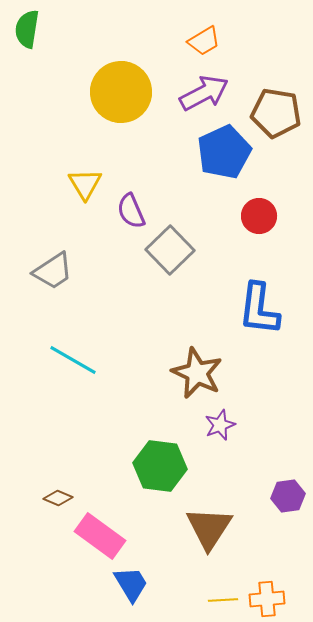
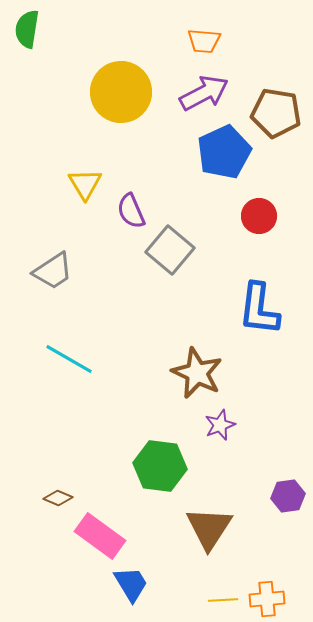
orange trapezoid: rotated 36 degrees clockwise
gray square: rotated 6 degrees counterclockwise
cyan line: moved 4 px left, 1 px up
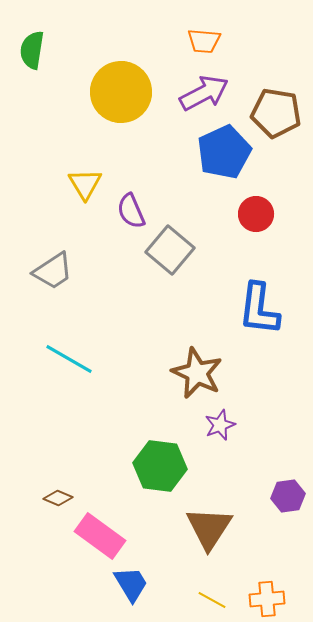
green semicircle: moved 5 px right, 21 px down
red circle: moved 3 px left, 2 px up
yellow line: moved 11 px left; rotated 32 degrees clockwise
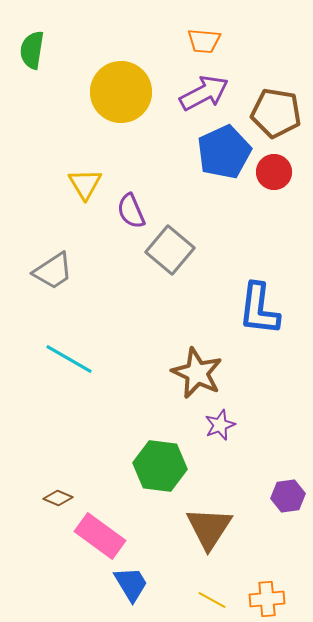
red circle: moved 18 px right, 42 px up
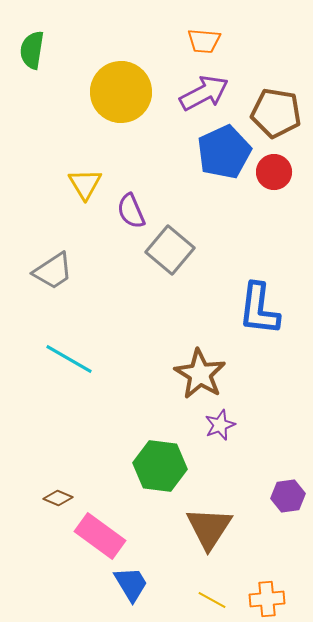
brown star: moved 3 px right, 1 px down; rotated 6 degrees clockwise
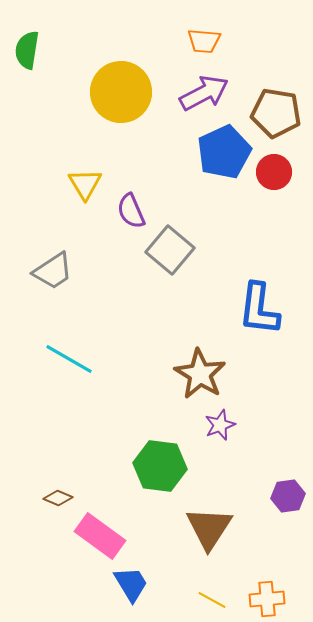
green semicircle: moved 5 px left
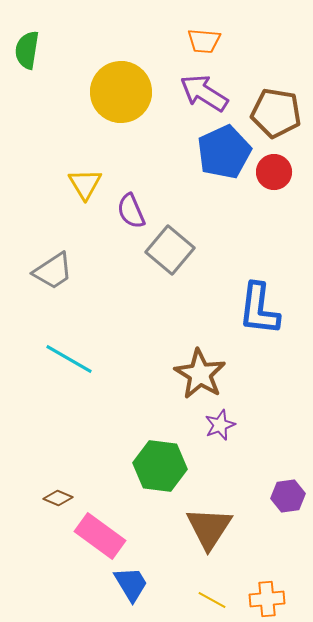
purple arrow: rotated 120 degrees counterclockwise
